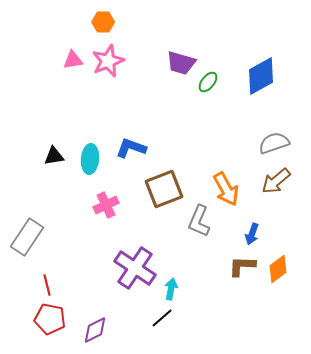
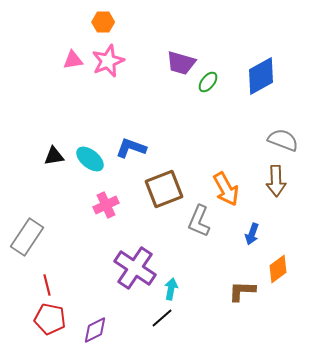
gray semicircle: moved 9 px right, 3 px up; rotated 40 degrees clockwise
cyan ellipse: rotated 56 degrees counterclockwise
brown arrow: rotated 52 degrees counterclockwise
brown L-shape: moved 25 px down
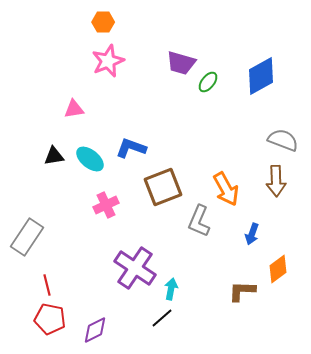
pink triangle: moved 1 px right, 49 px down
brown square: moved 1 px left, 2 px up
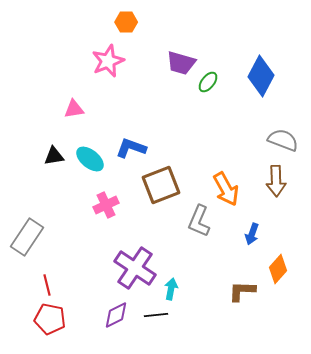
orange hexagon: moved 23 px right
blue diamond: rotated 33 degrees counterclockwise
brown square: moved 2 px left, 2 px up
orange diamond: rotated 12 degrees counterclockwise
black line: moved 6 px left, 3 px up; rotated 35 degrees clockwise
purple diamond: moved 21 px right, 15 px up
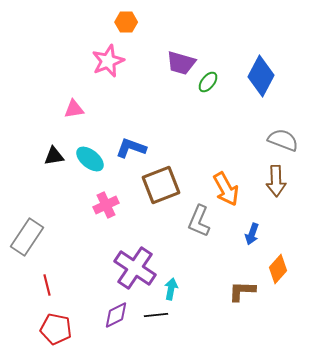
red pentagon: moved 6 px right, 10 px down
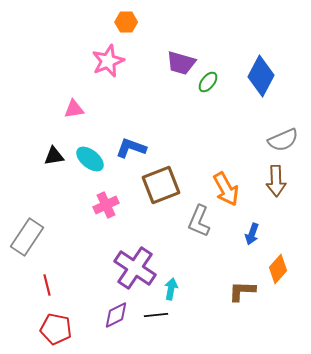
gray semicircle: rotated 136 degrees clockwise
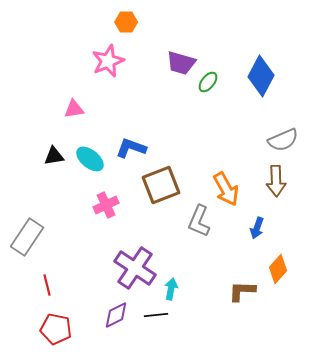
blue arrow: moved 5 px right, 6 px up
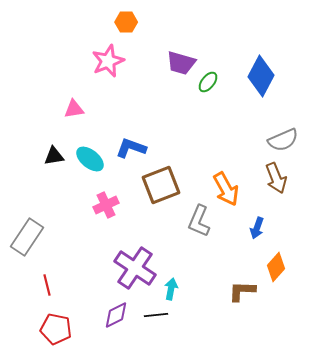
brown arrow: moved 3 px up; rotated 20 degrees counterclockwise
orange diamond: moved 2 px left, 2 px up
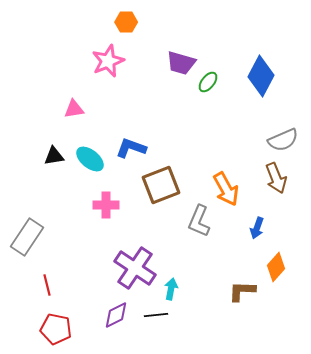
pink cross: rotated 25 degrees clockwise
